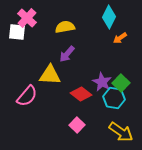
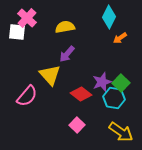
yellow triangle: rotated 45 degrees clockwise
purple star: rotated 24 degrees clockwise
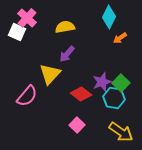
white square: rotated 18 degrees clockwise
yellow triangle: moved 1 px up; rotated 25 degrees clockwise
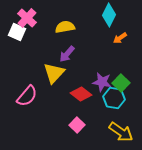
cyan diamond: moved 2 px up
yellow triangle: moved 4 px right, 1 px up
purple star: rotated 30 degrees clockwise
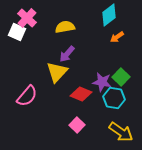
cyan diamond: rotated 25 degrees clockwise
orange arrow: moved 3 px left, 1 px up
yellow triangle: moved 3 px right, 1 px up
green square: moved 6 px up
red diamond: rotated 15 degrees counterclockwise
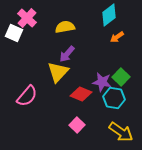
white square: moved 3 px left, 1 px down
yellow triangle: moved 1 px right
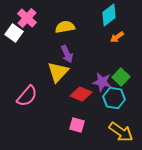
white square: rotated 12 degrees clockwise
purple arrow: rotated 66 degrees counterclockwise
pink square: rotated 28 degrees counterclockwise
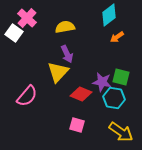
green square: rotated 30 degrees counterclockwise
